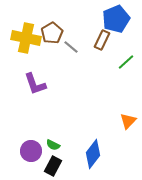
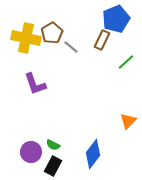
purple circle: moved 1 px down
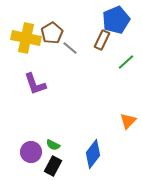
blue pentagon: moved 1 px down
gray line: moved 1 px left, 1 px down
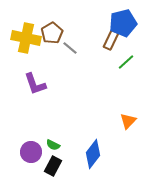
blue pentagon: moved 7 px right, 3 px down; rotated 8 degrees clockwise
brown rectangle: moved 9 px right
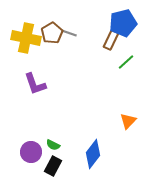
gray line: moved 1 px left, 15 px up; rotated 21 degrees counterclockwise
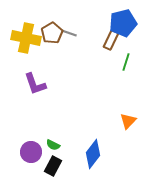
green line: rotated 30 degrees counterclockwise
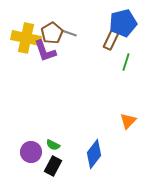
purple L-shape: moved 10 px right, 33 px up
blue diamond: moved 1 px right
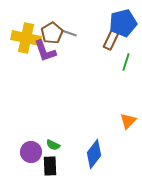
black rectangle: moved 3 px left; rotated 30 degrees counterclockwise
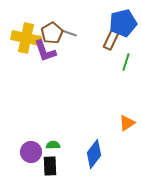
orange triangle: moved 1 px left, 2 px down; rotated 12 degrees clockwise
green semicircle: rotated 152 degrees clockwise
